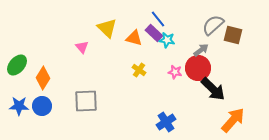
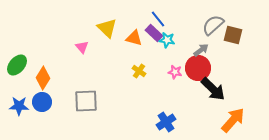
yellow cross: moved 1 px down
blue circle: moved 4 px up
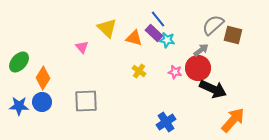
green ellipse: moved 2 px right, 3 px up
black arrow: rotated 20 degrees counterclockwise
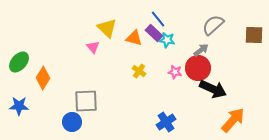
brown square: moved 21 px right; rotated 12 degrees counterclockwise
pink triangle: moved 11 px right
blue circle: moved 30 px right, 20 px down
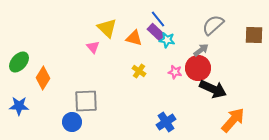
purple rectangle: moved 2 px right, 1 px up
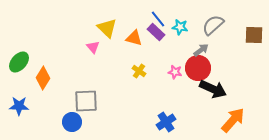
cyan star: moved 13 px right, 13 px up
